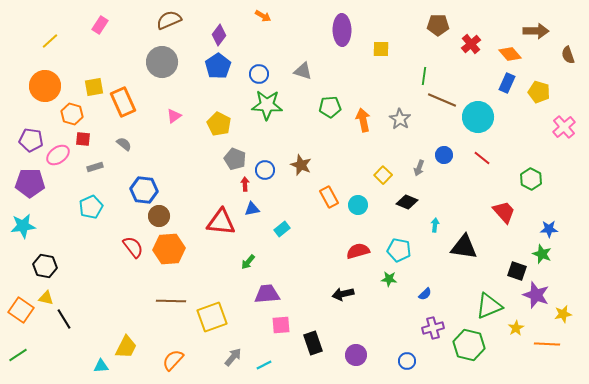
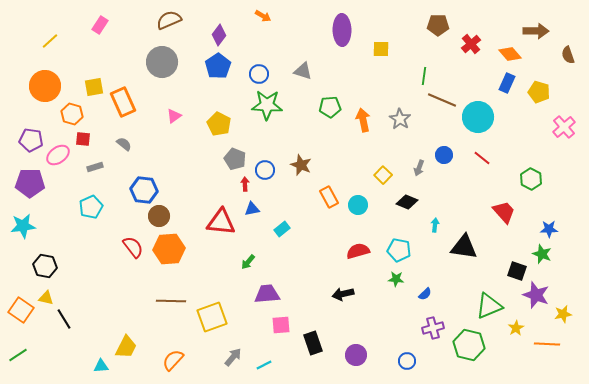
green star at (389, 279): moved 7 px right
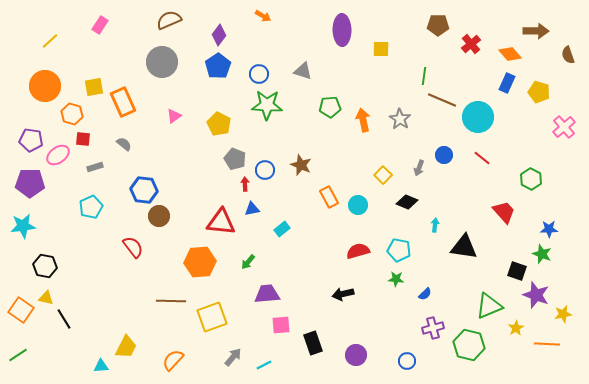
orange hexagon at (169, 249): moved 31 px right, 13 px down
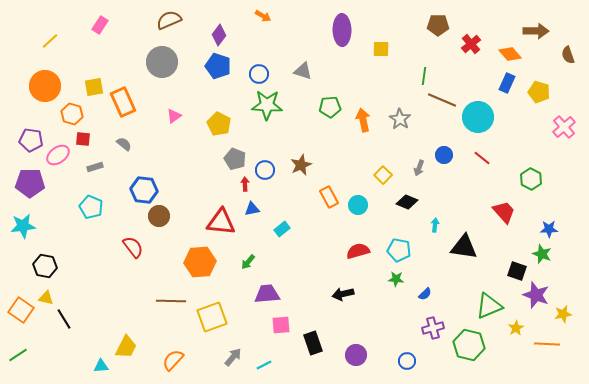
blue pentagon at (218, 66): rotated 20 degrees counterclockwise
brown star at (301, 165): rotated 25 degrees clockwise
cyan pentagon at (91, 207): rotated 25 degrees counterclockwise
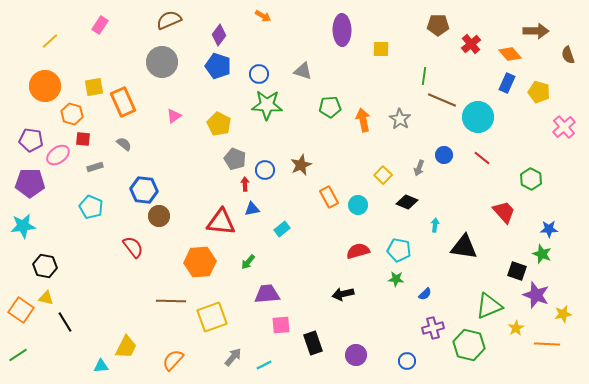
black line at (64, 319): moved 1 px right, 3 px down
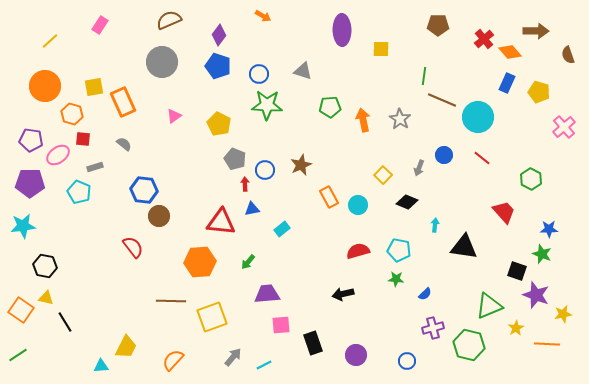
red cross at (471, 44): moved 13 px right, 5 px up
orange diamond at (510, 54): moved 2 px up
cyan pentagon at (91, 207): moved 12 px left, 15 px up
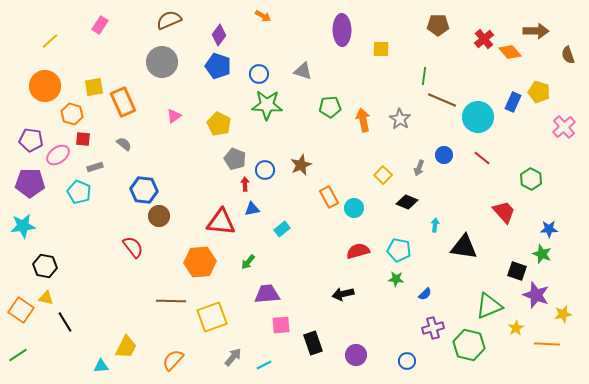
blue rectangle at (507, 83): moved 6 px right, 19 px down
cyan circle at (358, 205): moved 4 px left, 3 px down
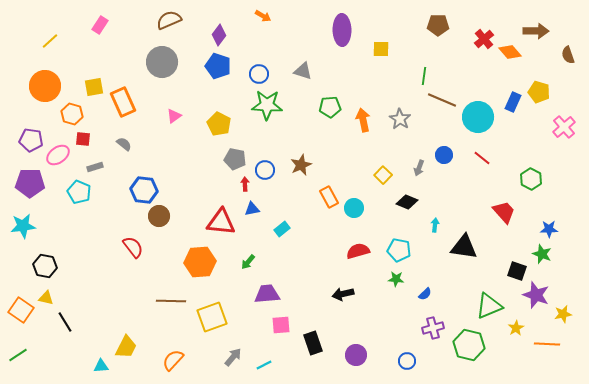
gray pentagon at (235, 159): rotated 10 degrees counterclockwise
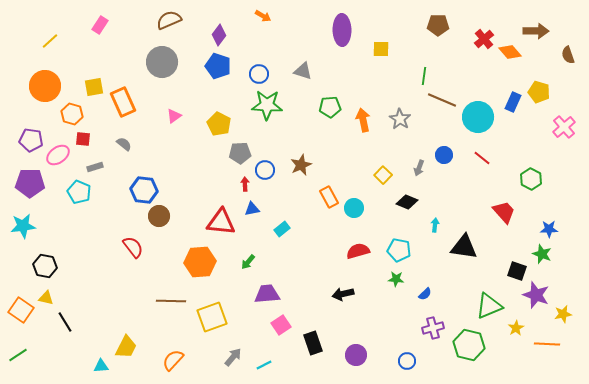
gray pentagon at (235, 159): moved 5 px right, 6 px up; rotated 15 degrees counterclockwise
pink square at (281, 325): rotated 30 degrees counterclockwise
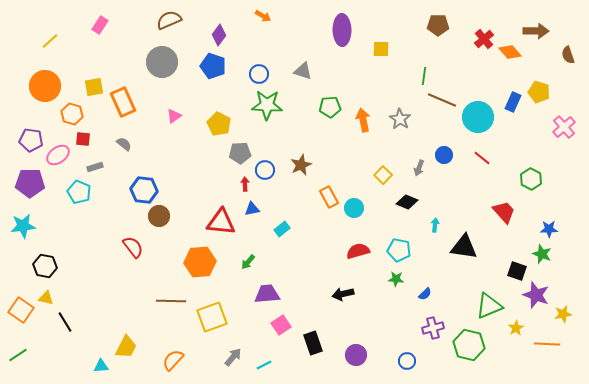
blue pentagon at (218, 66): moved 5 px left
